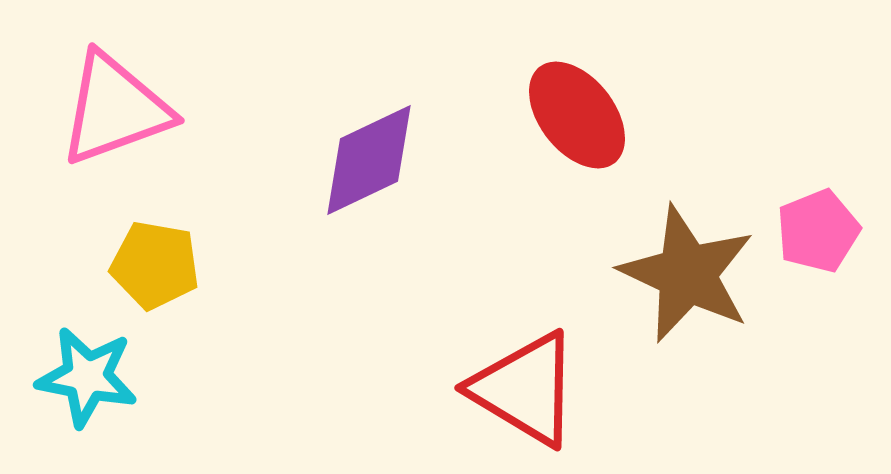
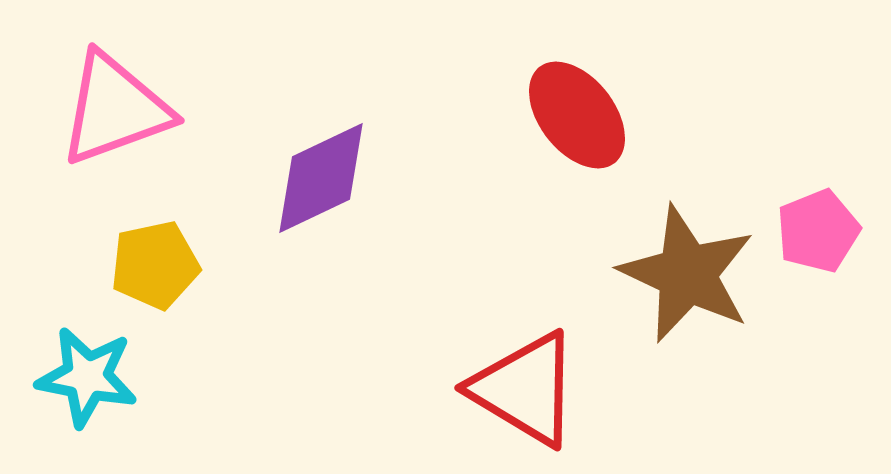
purple diamond: moved 48 px left, 18 px down
yellow pentagon: rotated 22 degrees counterclockwise
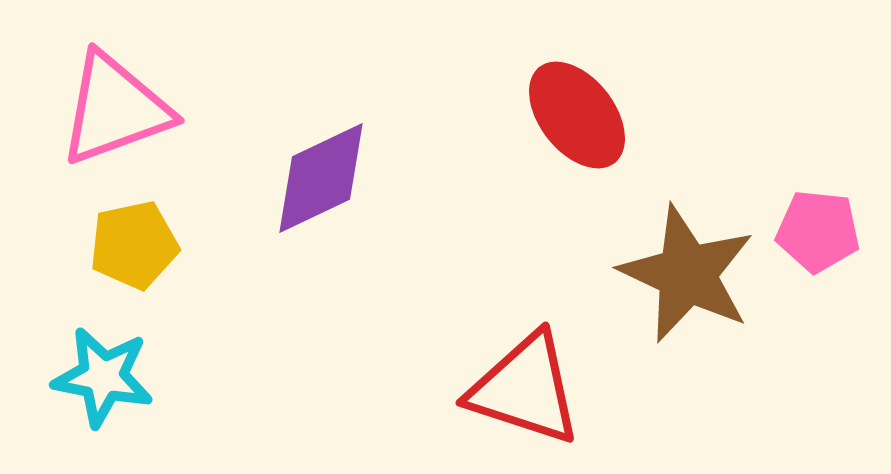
pink pentagon: rotated 28 degrees clockwise
yellow pentagon: moved 21 px left, 20 px up
cyan star: moved 16 px right
red triangle: rotated 13 degrees counterclockwise
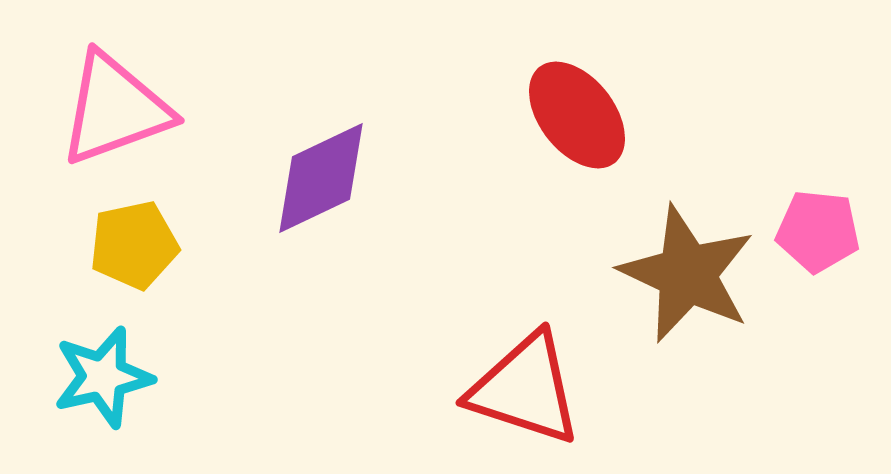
cyan star: rotated 24 degrees counterclockwise
